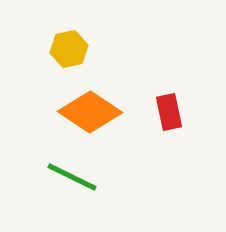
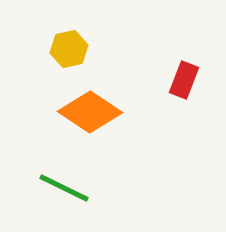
red rectangle: moved 15 px right, 32 px up; rotated 33 degrees clockwise
green line: moved 8 px left, 11 px down
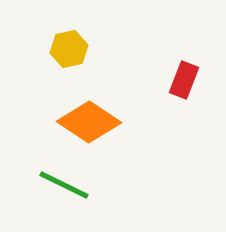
orange diamond: moved 1 px left, 10 px down
green line: moved 3 px up
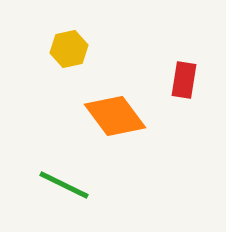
red rectangle: rotated 12 degrees counterclockwise
orange diamond: moved 26 px right, 6 px up; rotated 20 degrees clockwise
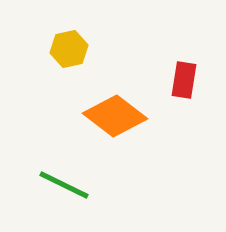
orange diamond: rotated 16 degrees counterclockwise
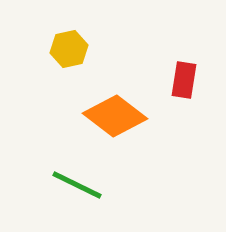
green line: moved 13 px right
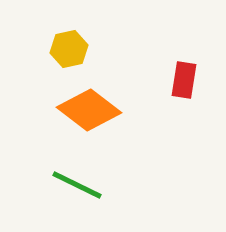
orange diamond: moved 26 px left, 6 px up
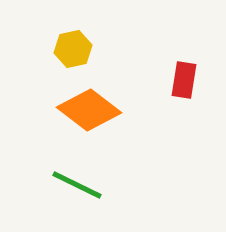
yellow hexagon: moved 4 px right
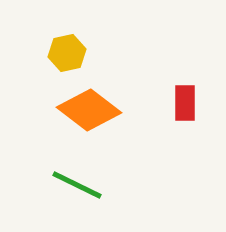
yellow hexagon: moved 6 px left, 4 px down
red rectangle: moved 1 px right, 23 px down; rotated 9 degrees counterclockwise
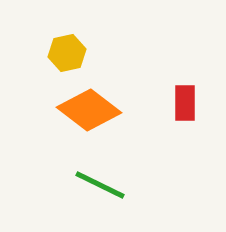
green line: moved 23 px right
